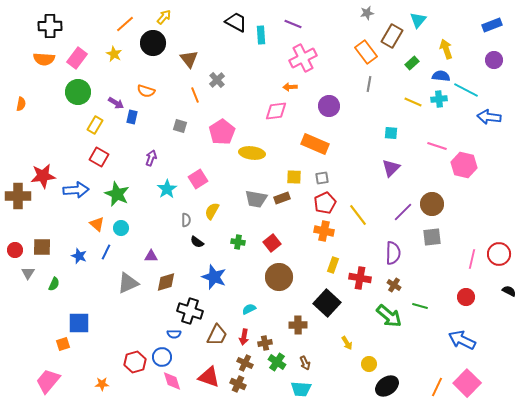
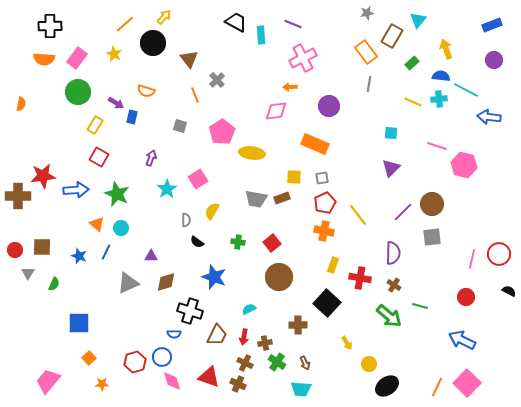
orange square at (63, 344): moved 26 px right, 14 px down; rotated 24 degrees counterclockwise
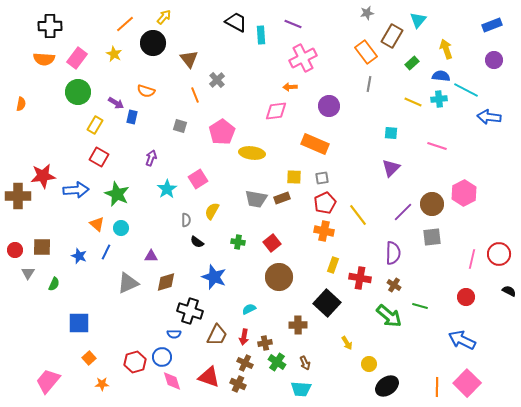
pink hexagon at (464, 165): moved 28 px down; rotated 20 degrees clockwise
orange line at (437, 387): rotated 24 degrees counterclockwise
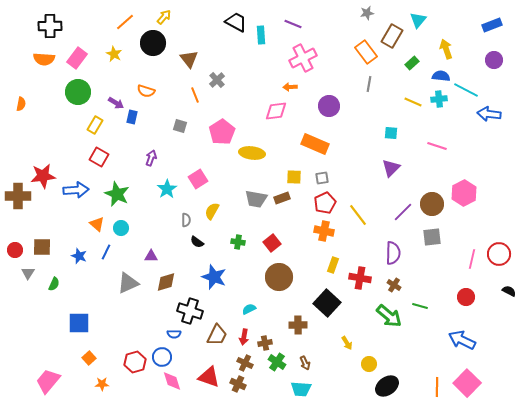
orange line at (125, 24): moved 2 px up
blue arrow at (489, 117): moved 3 px up
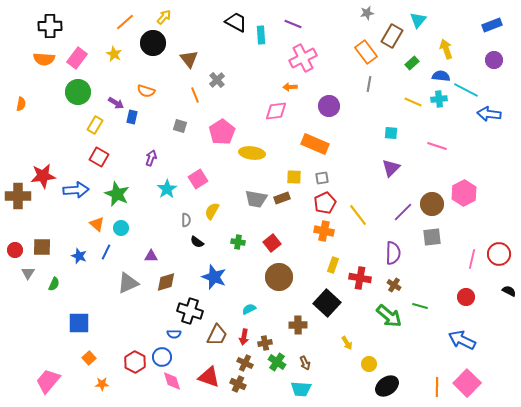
red hexagon at (135, 362): rotated 15 degrees counterclockwise
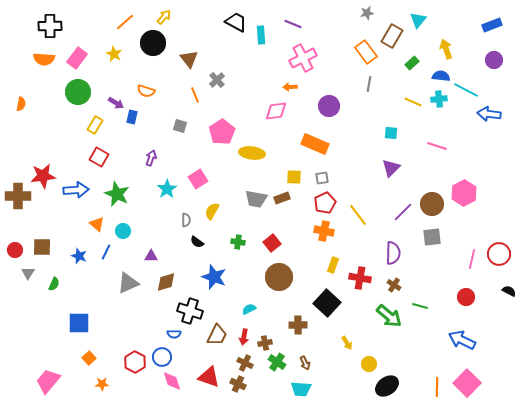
cyan circle at (121, 228): moved 2 px right, 3 px down
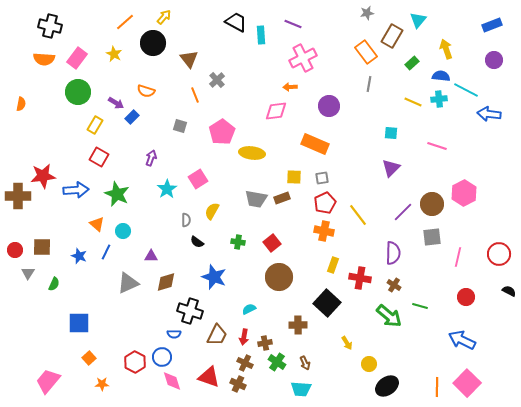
black cross at (50, 26): rotated 15 degrees clockwise
blue rectangle at (132, 117): rotated 32 degrees clockwise
pink line at (472, 259): moved 14 px left, 2 px up
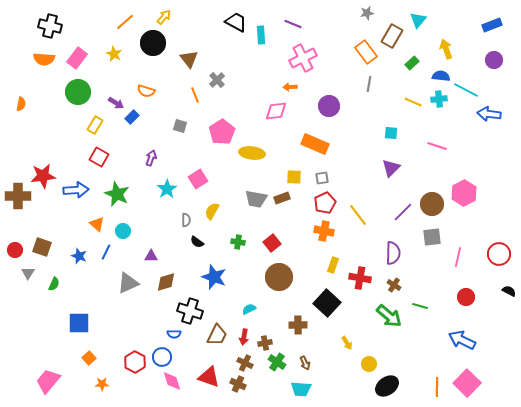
brown square at (42, 247): rotated 18 degrees clockwise
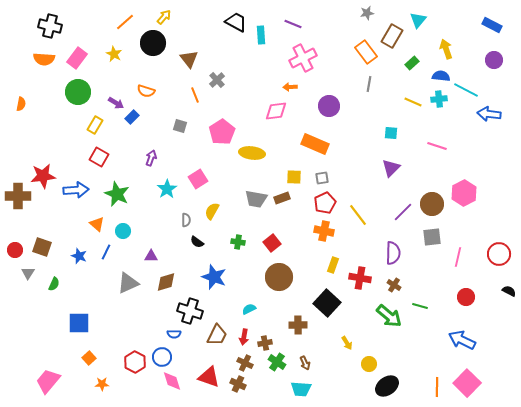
blue rectangle at (492, 25): rotated 48 degrees clockwise
